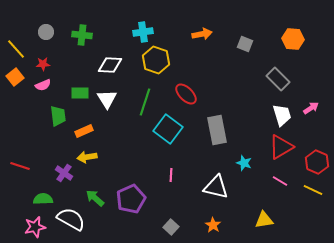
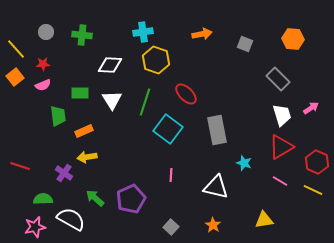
white triangle at (107, 99): moved 5 px right, 1 px down
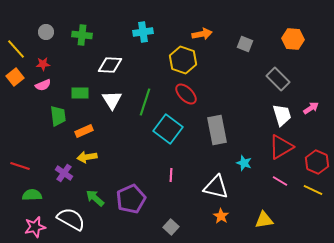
yellow hexagon at (156, 60): moved 27 px right
green semicircle at (43, 199): moved 11 px left, 4 px up
orange star at (213, 225): moved 8 px right, 9 px up
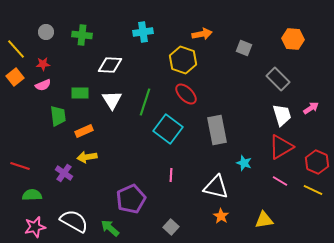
gray square at (245, 44): moved 1 px left, 4 px down
green arrow at (95, 198): moved 15 px right, 30 px down
white semicircle at (71, 219): moved 3 px right, 2 px down
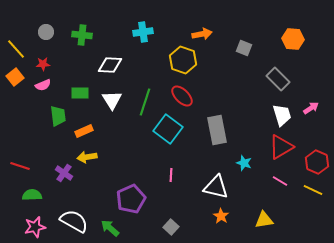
red ellipse at (186, 94): moved 4 px left, 2 px down
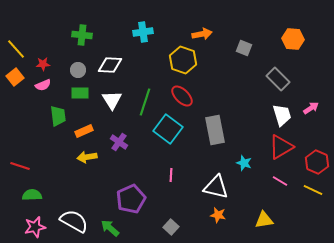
gray circle at (46, 32): moved 32 px right, 38 px down
gray rectangle at (217, 130): moved 2 px left
purple cross at (64, 173): moved 55 px right, 31 px up
orange star at (221, 216): moved 3 px left, 1 px up; rotated 21 degrees counterclockwise
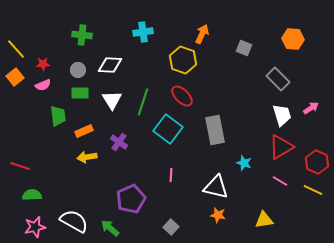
orange arrow at (202, 34): rotated 54 degrees counterclockwise
green line at (145, 102): moved 2 px left
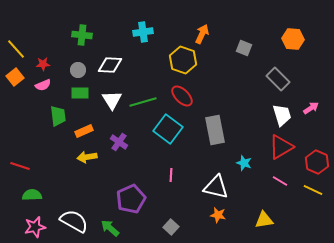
green line at (143, 102): rotated 56 degrees clockwise
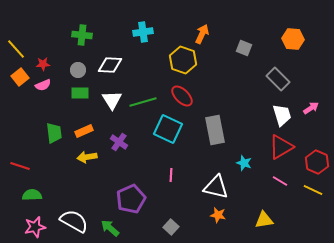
orange square at (15, 77): moved 5 px right
green trapezoid at (58, 116): moved 4 px left, 17 px down
cyan square at (168, 129): rotated 12 degrees counterclockwise
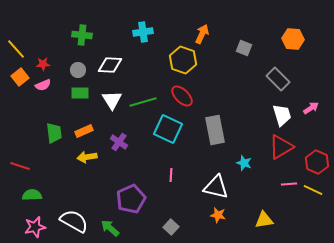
pink line at (280, 181): moved 9 px right, 3 px down; rotated 35 degrees counterclockwise
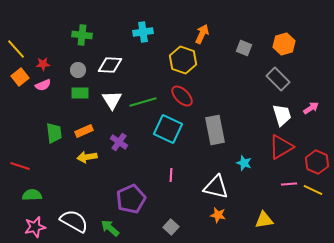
orange hexagon at (293, 39): moved 9 px left, 5 px down; rotated 20 degrees counterclockwise
